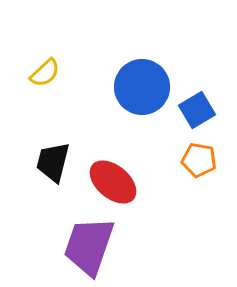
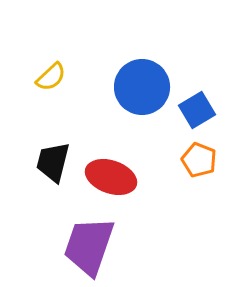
yellow semicircle: moved 6 px right, 4 px down
orange pentagon: rotated 12 degrees clockwise
red ellipse: moved 2 px left, 5 px up; rotated 21 degrees counterclockwise
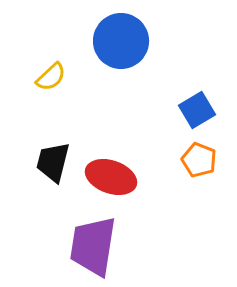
blue circle: moved 21 px left, 46 px up
purple trapezoid: moved 4 px right; rotated 10 degrees counterclockwise
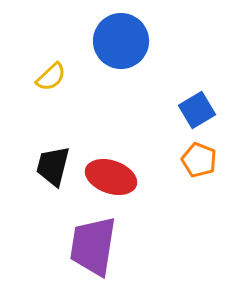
black trapezoid: moved 4 px down
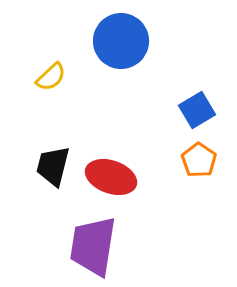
orange pentagon: rotated 12 degrees clockwise
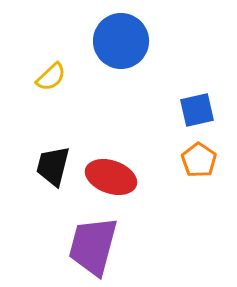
blue square: rotated 18 degrees clockwise
purple trapezoid: rotated 6 degrees clockwise
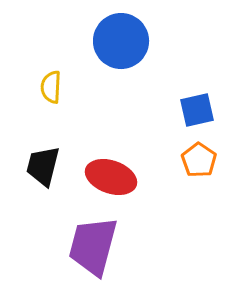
yellow semicircle: moved 10 px down; rotated 136 degrees clockwise
black trapezoid: moved 10 px left
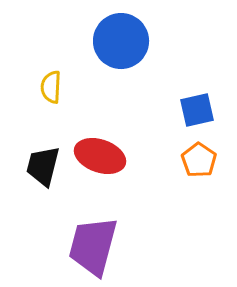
red ellipse: moved 11 px left, 21 px up
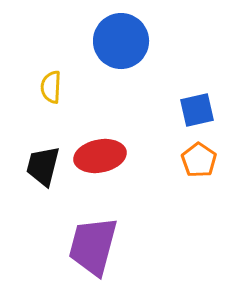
red ellipse: rotated 30 degrees counterclockwise
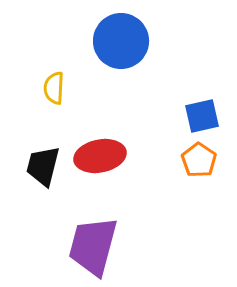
yellow semicircle: moved 3 px right, 1 px down
blue square: moved 5 px right, 6 px down
